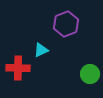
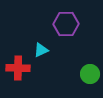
purple hexagon: rotated 20 degrees clockwise
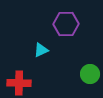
red cross: moved 1 px right, 15 px down
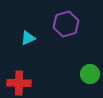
purple hexagon: rotated 15 degrees counterclockwise
cyan triangle: moved 13 px left, 12 px up
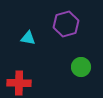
cyan triangle: rotated 35 degrees clockwise
green circle: moved 9 px left, 7 px up
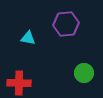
purple hexagon: rotated 10 degrees clockwise
green circle: moved 3 px right, 6 px down
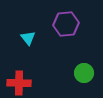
cyan triangle: rotated 42 degrees clockwise
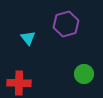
purple hexagon: rotated 10 degrees counterclockwise
green circle: moved 1 px down
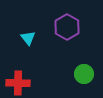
purple hexagon: moved 1 px right, 3 px down; rotated 15 degrees counterclockwise
red cross: moved 1 px left
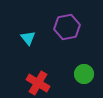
purple hexagon: rotated 20 degrees clockwise
red cross: moved 20 px right; rotated 30 degrees clockwise
